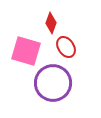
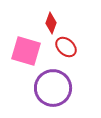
red ellipse: rotated 15 degrees counterclockwise
purple circle: moved 5 px down
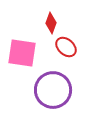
pink square: moved 4 px left, 2 px down; rotated 8 degrees counterclockwise
purple circle: moved 2 px down
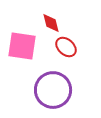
red diamond: rotated 35 degrees counterclockwise
pink square: moved 7 px up
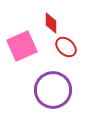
red diamond: rotated 15 degrees clockwise
pink square: rotated 32 degrees counterclockwise
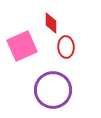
red ellipse: rotated 45 degrees clockwise
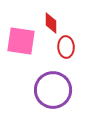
pink square: moved 1 px left, 5 px up; rotated 32 degrees clockwise
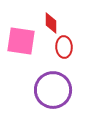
red ellipse: moved 2 px left
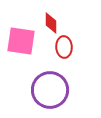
purple circle: moved 3 px left
